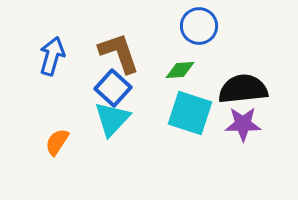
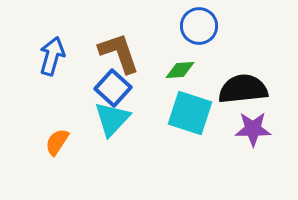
purple star: moved 10 px right, 5 px down
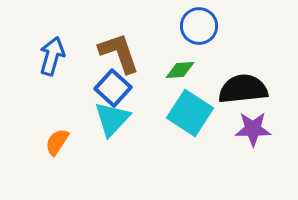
cyan square: rotated 15 degrees clockwise
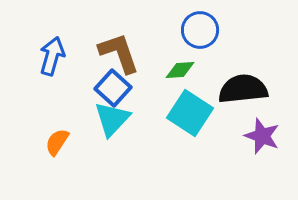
blue circle: moved 1 px right, 4 px down
purple star: moved 9 px right, 7 px down; rotated 21 degrees clockwise
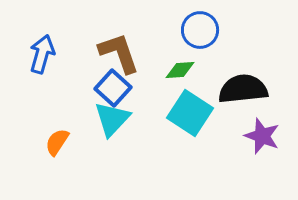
blue arrow: moved 10 px left, 2 px up
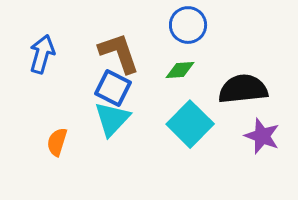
blue circle: moved 12 px left, 5 px up
blue square: rotated 15 degrees counterclockwise
cyan square: moved 11 px down; rotated 12 degrees clockwise
orange semicircle: rotated 16 degrees counterclockwise
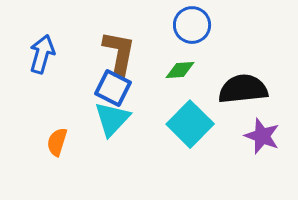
blue circle: moved 4 px right
brown L-shape: rotated 30 degrees clockwise
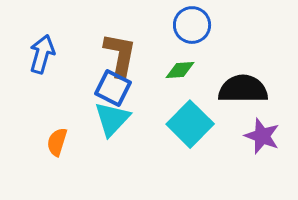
brown L-shape: moved 1 px right, 2 px down
black semicircle: rotated 6 degrees clockwise
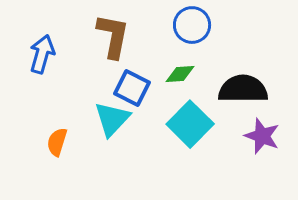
brown L-shape: moved 7 px left, 19 px up
green diamond: moved 4 px down
blue square: moved 19 px right
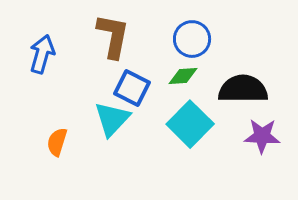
blue circle: moved 14 px down
green diamond: moved 3 px right, 2 px down
purple star: rotated 18 degrees counterclockwise
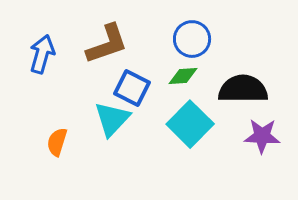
brown L-shape: moved 6 px left, 8 px down; rotated 60 degrees clockwise
